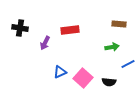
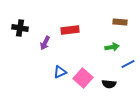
brown rectangle: moved 1 px right, 2 px up
black semicircle: moved 2 px down
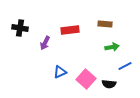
brown rectangle: moved 15 px left, 2 px down
blue line: moved 3 px left, 2 px down
pink square: moved 3 px right, 1 px down
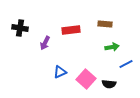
red rectangle: moved 1 px right
blue line: moved 1 px right, 2 px up
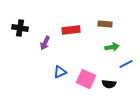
pink square: rotated 18 degrees counterclockwise
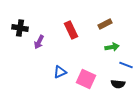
brown rectangle: rotated 32 degrees counterclockwise
red rectangle: rotated 72 degrees clockwise
purple arrow: moved 6 px left, 1 px up
blue line: moved 1 px down; rotated 48 degrees clockwise
black semicircle: moved 9 px right
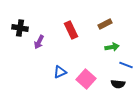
pink square: rotated 18 degrees clockwise
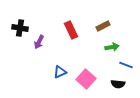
brown rectangle: moved 2 px left, 2 px down
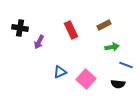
brown rectangle: moved 1 px right, 1 px up
